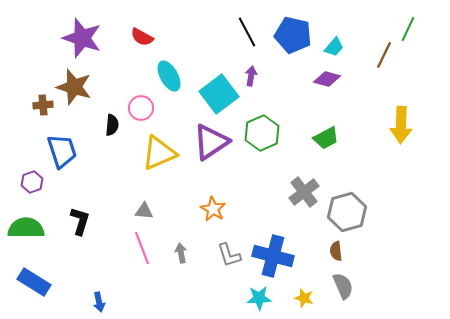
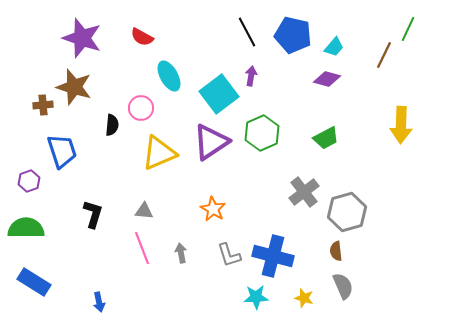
purple hexagon: moved 3 px left, 1 px up
black L-shape: moved 13 px right, 7 px up
cyan star: moved 3 px left, 1 px up
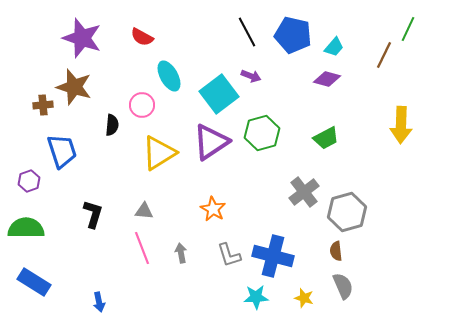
purple arrow: rotated 102 degrees clockwise
pink circle: moved 1 px right, 3 px up
green hexagon: rotated 8 degrees clockwise
yellow triangle: rotated 9 degrees counterclockwise
